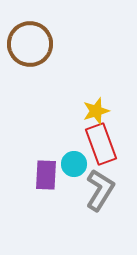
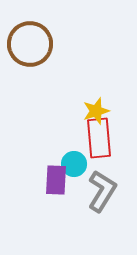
red rectangle: moved 2 px left, 6 px up; rotated 15 degrees clockwise
purple rectangle: moved 10 px right, 5 px down
gray L-shape: moved 2 px right, 1 px down
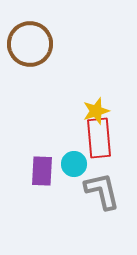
purple rectangle: moved 14 px left, 9 px up
gray L-shape: rotated 45 degrees counterclockwise
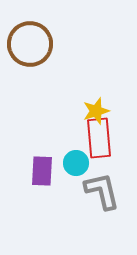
cyan circle: moved 2 px right, 1 px up
